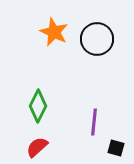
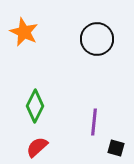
orange star: moved 30 px left
green diamond: moved 3 px left
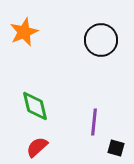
orange star: rotated 24 degrees clockwise
black circle: moved 4 px right, 1 px down
green diamond: rotated 40 degrees counterclockwise
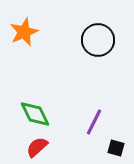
black circle: moved 3 px left
green diamond: moved 8 px down; rotated 12 degrees counterclockwise
purple line: rotated 20 degrees clockwise
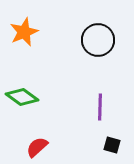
green diamond: moved 13 px left, 17 px up; rotated 28 degrees counterclockwise
purple line: moved 6 px right, 15 px up; rotated 24 degrees counterclockwise
black square: moved 4 px left, 3 px up
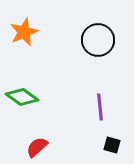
purple line: rotated 8 degrees counterclockwise
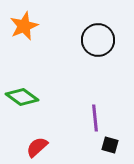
orange star: moved 6 px up
purple line: moved 5 px left, 11 px down
black square: moved 2 px left
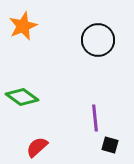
orange star: moved 1 px left
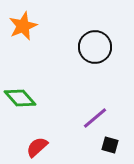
black circle: moved 3 px left, 7 px down
green diamond: moved 2 px left, 1 px down; rotated 12 degrees clockwise
purple line: rotated 56 degrees clockwise
